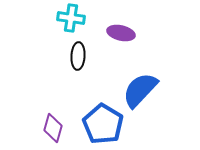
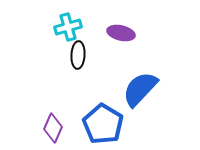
cyan cross: moved 3 px left, 9 px down; rotated 24 degrees counterclockwise
black ellipse: moved 1 px up
blue semicircle: moved 1 px up
purple diamond: rotated 8 degrees clockwise
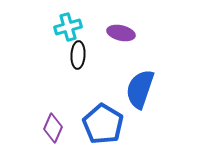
blue semicircle: rotated 24 degrees counterclockwise
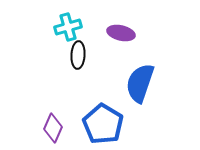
blue semicircle: moved 6 px up
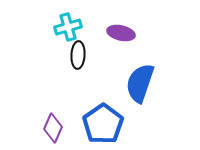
blue pentagon: rotated 6 degrees clockwise
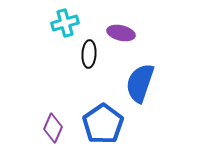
cyan cross: moved 3 px left, 4 px up
black ellipse: moved 11 px right, 1 px up
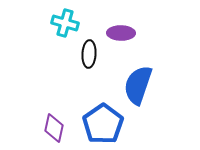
cyan cross: rotated 32 degrees clockwise
purple ellipse: rotated 12 degrees counterclockwise
blue semicircle: moved 2 px left, 2 px down
purple diamond: moved 1 px right; rotated 12 degrees counterclockwise
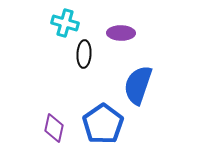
black ellipse: moved 5 px left
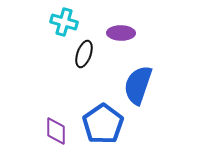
cyan cross: moved 1 px left, 1 px up
black ellipse: rotated 16 degrees clockwise
purple diamond: moved 2 px right, 3 px down; rotated 12 degrees counterclockwise
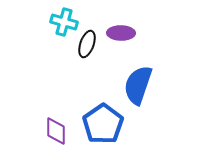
black ellipse: moved 3 px right, 10 px up
